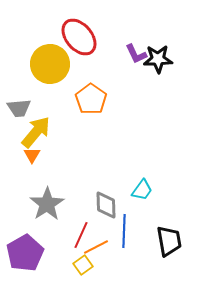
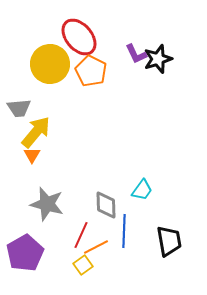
black star: rotated 16 degrees counterclockwise
orange pentagon: moved 28 px up; rotated 8 degrees counterclockwise
gray star: rotated 24 degrees counterclockwise
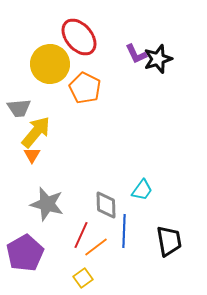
orange pentagon: moved 6 px left, 17 px down
orange line: rotated 10 degrees counterclockwise
yellow square: moved 13 px down
